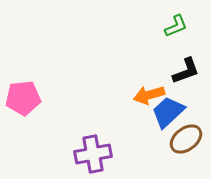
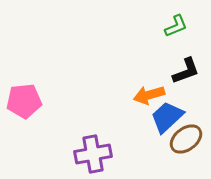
pink pentagon: moved 1 px right, 3 px down
blue trapezoid: moved 1 px left, 5 px down
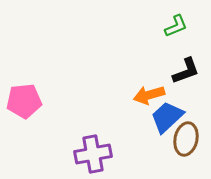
brown ellipse: rotated 40 degrees counterclockwise
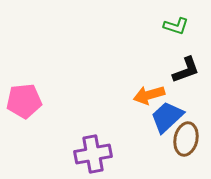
green L-shape: rotated 40 degrees clockwise
black L-shape: moved 1 px up
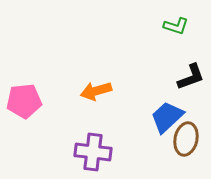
black L-shape: moved 5 px right, 7 px down
orange arrow: moved 53 px left, 4 px up
purple cross: moved 2 px up; rotated 18 degrees clockwise
